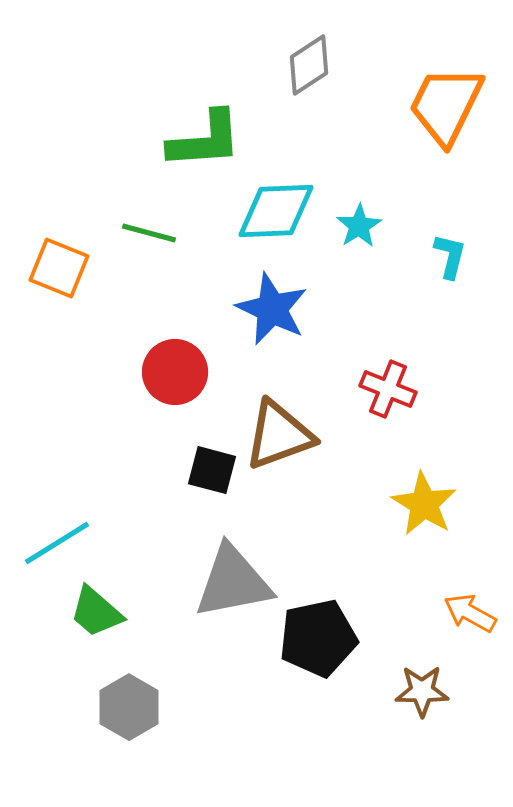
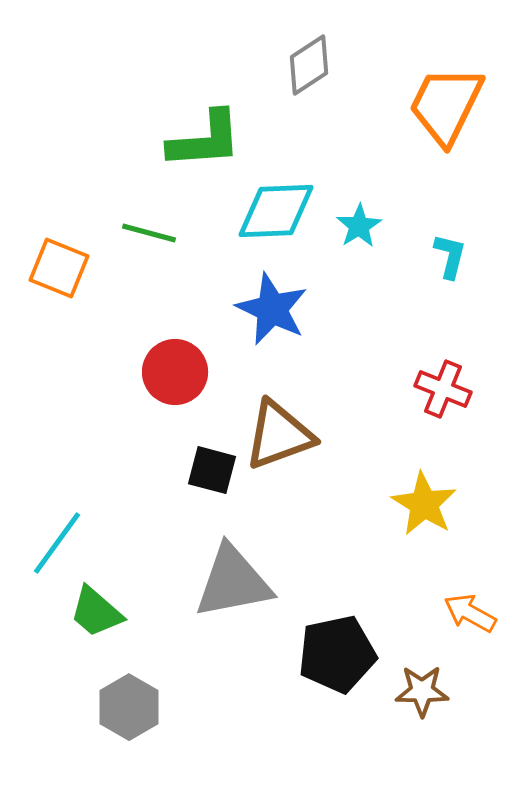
red cross: moved 55 px right
cyan line: rotated 22 degrees counterclockwise
black pentagon: moved 19 px right, 16 px down
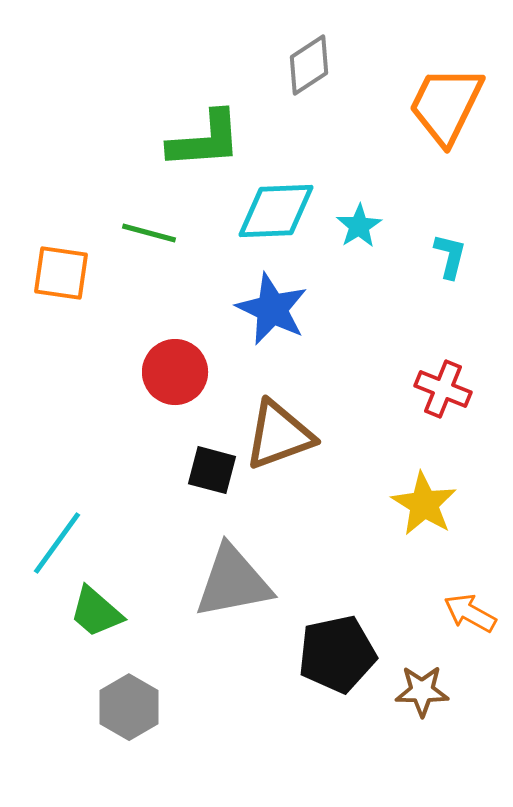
orange square: moved 2 px right, 5 px down; rotated 14 degrees counterclockwise
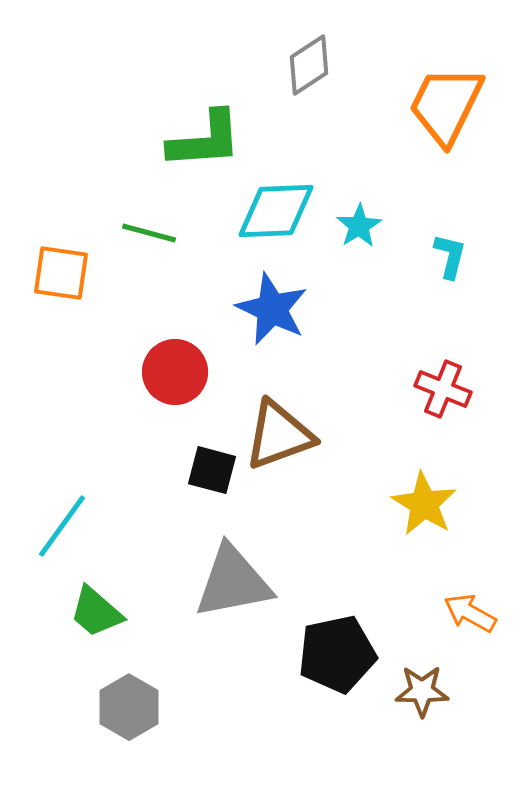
cyan line: moved 5 px right, 17 px up
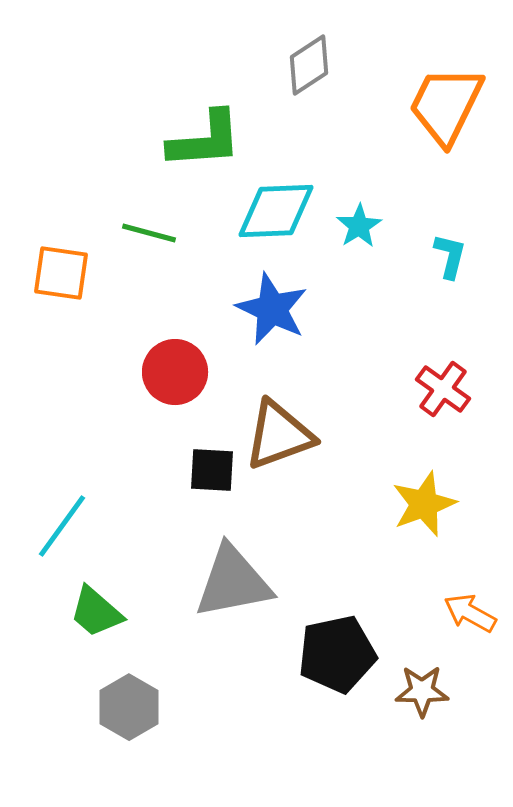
red cross: rotated 14 degrees clockwise
black square: rotated 12 degrees counterclockwise
yellow star: rotated 20 degrees clockwise
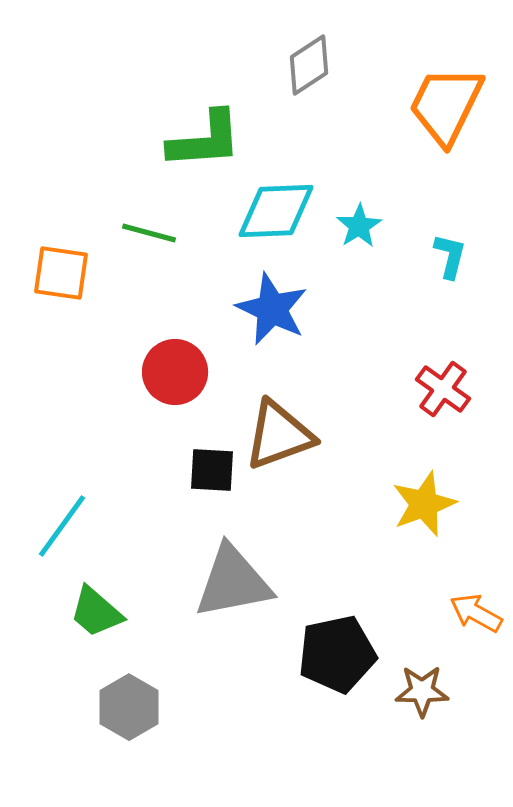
orange arrow: moved 6 px right
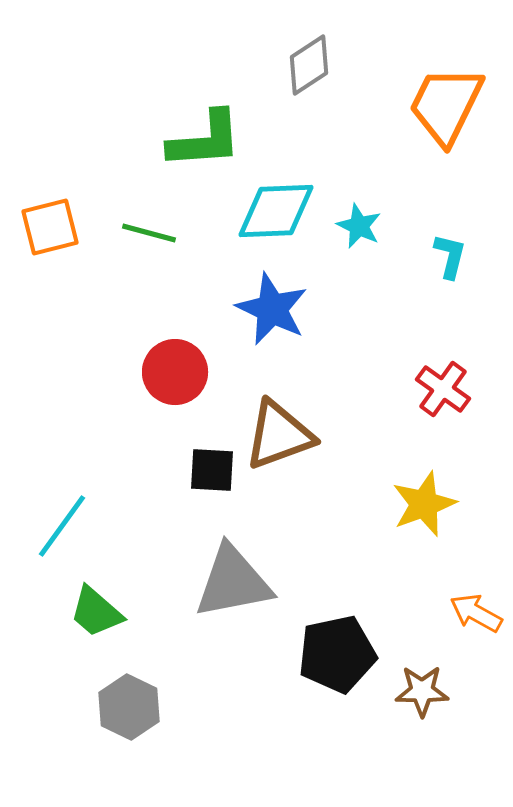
cyan star: rotated 15 degrees counterclockwise
orange square: moved 11 px left, 46 px up; rotated 22 degrees counterclockwise
gray hexagon: rotated 4 degrees counterclockwise
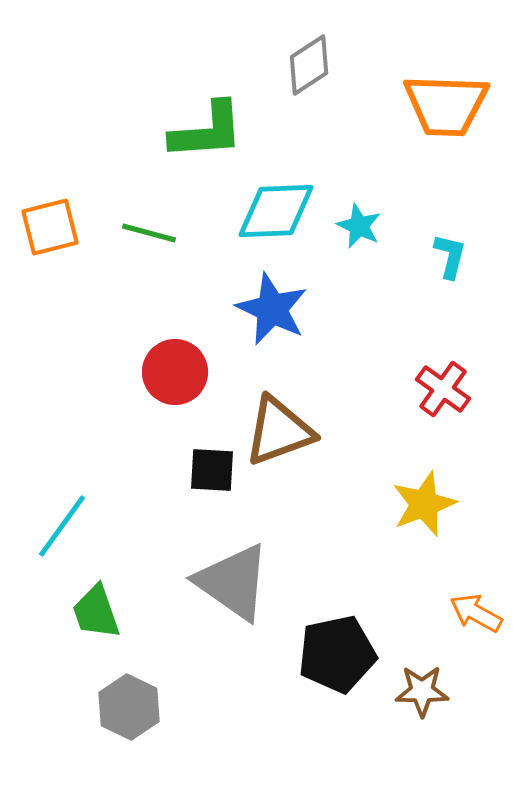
orange trapezoid: rotated 114 degrees counterclockwise
green L-shape: moved 2 px right, 9 px up
brown triangle: moved 4 px up
gray triangle: rotated 46 degrees clockwise
green trapezoid: rotated 30 degrees clockwise
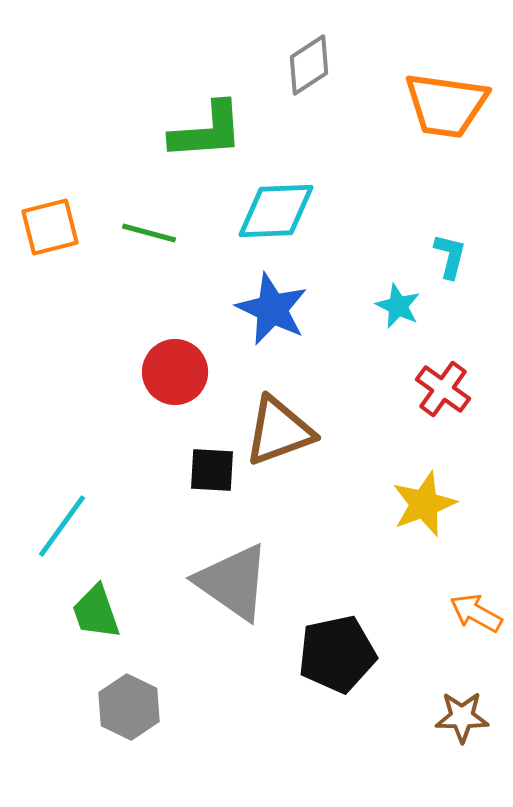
orange trapezoid: rotated 6 degrees clockwise
cyan star: moved 39 px right, 80 px down
brown star: moved 40 px right, 26 px down
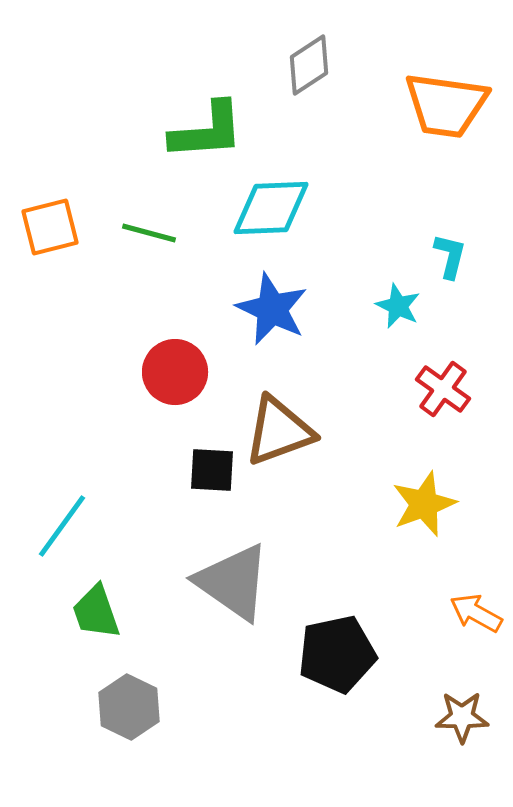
cyan diamond: moved 5 px left, 3 px up
